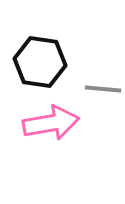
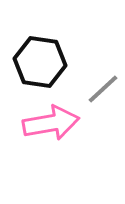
gray line: rotated 48 degrees counterclockwise
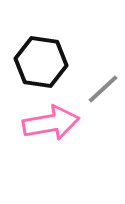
black hexagon: moved 1 px right
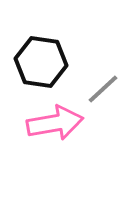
pink arrow: moved 4 px right
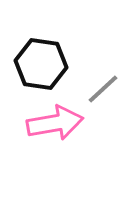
black hexagon: moved 2 px down
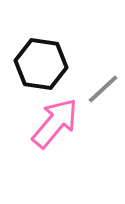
pink arrow: rotated 40 degrees counterclockwise
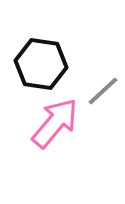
gray line: moved 2 px down
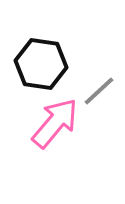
gray line: moved 4 px left
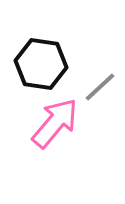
gray line: moved 1 px right, 4 px up
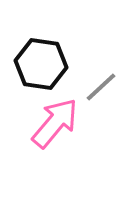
gray line: moved 1 px right
